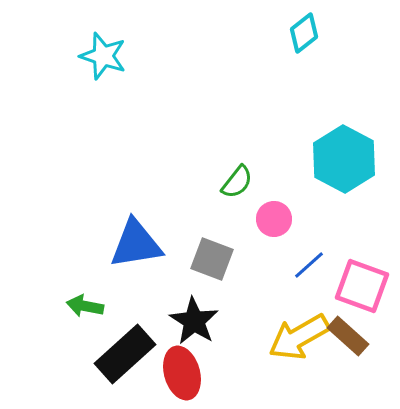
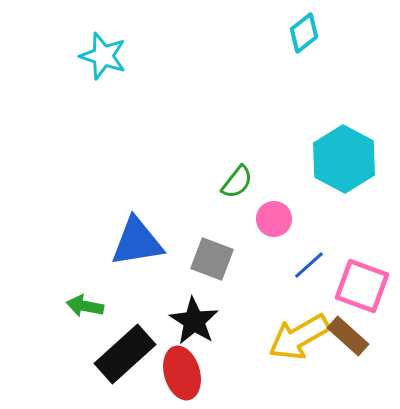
blue triangle: moved 1 px right, 2 px up
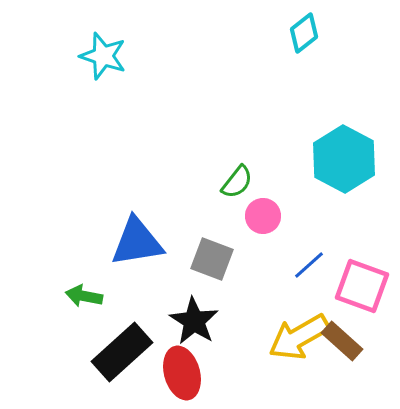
pink circle: moved 11 px left, 3 px up
green arrow: moved 1 px left, 10 px up
brown rectangle: moved 6 px left, 5 px down
black rectangle: moved 3 px left, 2 px up
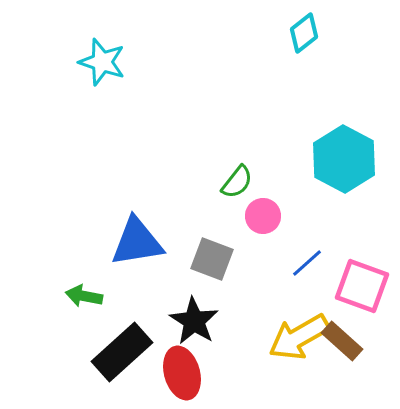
cyan star: moved 1 px left, 6 px down
blue line: moved 2 px left, 2 px up
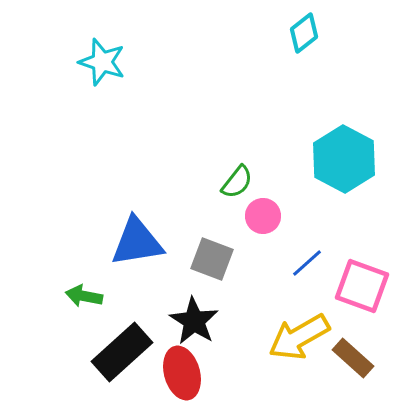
brown rectangle: moved 11 px right, 17 px down
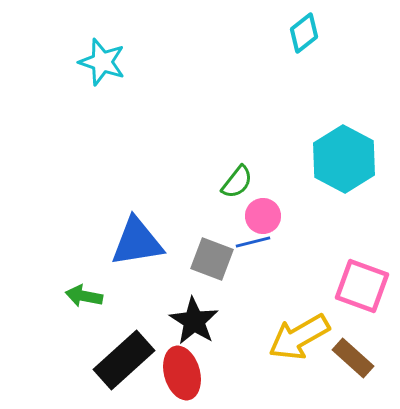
blue line: moved 54 px left, 21 px up; rotated 28 degrees clockwise
black rectangle: moved 2 px right, 8 px down
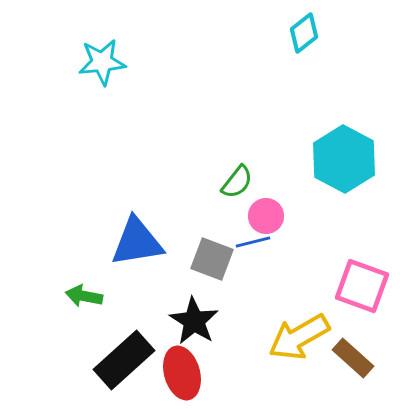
cyan star: rotated 24 degrees counterclockwise
pink circle: moved 3 px right
